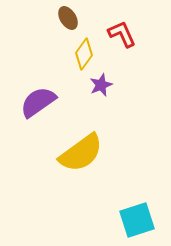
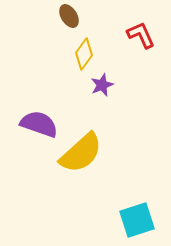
brown ellipse: moved 1 px right, 2 px up
red L-shape: moved 19 px right, 1 px down
purple star: moved 1 px right
purple semicircle: moved 1 px right, 22 px down; rotated 54 degrees clockwise
yellow semicircle: rotated 6 degrees counterclockwise
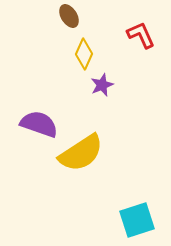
yellow diamond: rotated 12 degrees counterclockwise
yellow semicircle: rotated 9 degrees clockwise
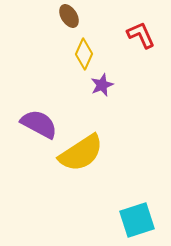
purple semicircle: rotated 9 degrees clockwise
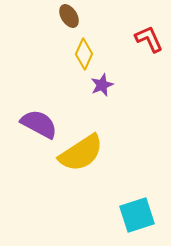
red L-shape: moved 8 px right, 4 px down
cyan square: moved 5 px up
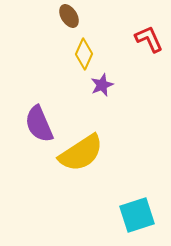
purple semicircle: rotated 141 degrees counterclockwise
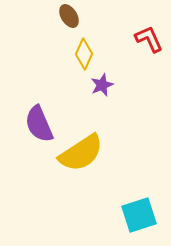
cyan square: moved 2 px right
